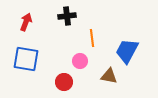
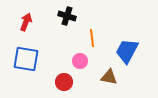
black cross: rotated 24 degrees clockwise
brown triangle: moved 1 px down
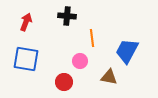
black cross: rotated 12 degrees counterclockwise
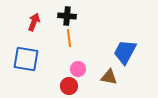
red arrow: moved 8 px right
orange line: moved 23 px left
blue trapezoid: moved 2 px left, 1 px down
pink circle: moved 2 px left, 8 px down
red circle: moved 5 px right, 4 px down
